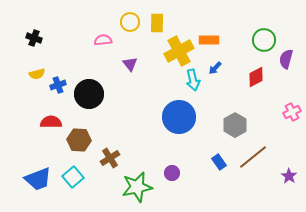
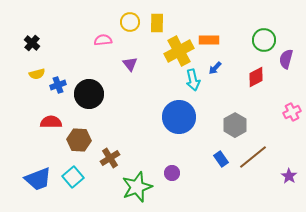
black cross: moved 2 px left, 5 px down; rotated 21 degrees clockwise
blue rectangle: moved 2 px right, 3 px up
green star: rotated 8 degrees counterclockwise
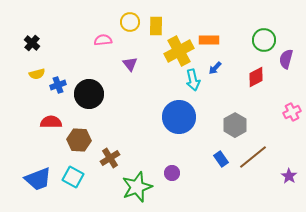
yellow rectangle: moved 1 px left, 3 px down
cyan square: rotated 20 degrees counterclockwise
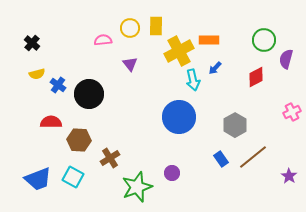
yellow circle: moved 6 px down
blue cross: rotated 35 degrees counterclockwise
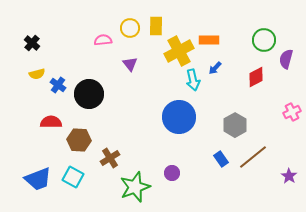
green star: moved 2 px left
